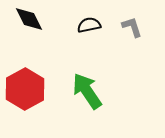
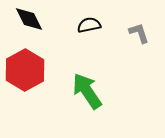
gray L-shape: moved 7 px right, 6 px down
red hexagon: moved 19 px up
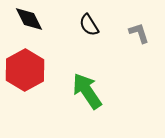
black semicircle: rotated 110 degrees counterclockwise
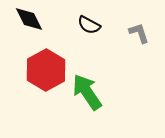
black semicircle: rotated 30 degrees counterclockwise
red hexagon: moved 21 px right
green arrow: moved 1 px down
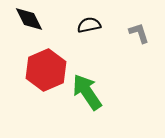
black semicircle: rotated 140 degrees clockwise
red hexagon: rotated 6 degrees clockwise
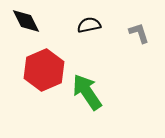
black diamond: moved 3 px left, 2 px down
red hexagon: moved 2 px left
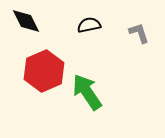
red hexagon: moved 1 px down
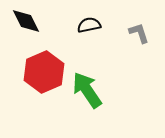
red hexagon: moved 1 px down
green arrow: moved 2 px up
